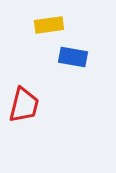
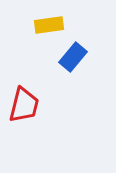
blue rectangle: rotated 60 degrees counterclockwise
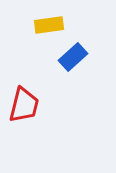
blue rectangle: rotated 8 degrees clockwise
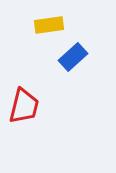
red trapezoid: moved 1 px down
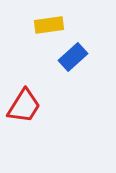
red trapezoid: rotated 18 degrees clockwise
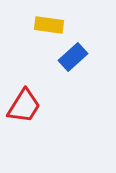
yellow rectangle: rotated 16 degrees clockwise
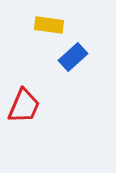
red trapezoid: rotated 9 degrees counterclockwise
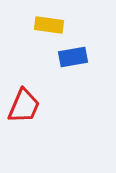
blue rectangle: rotated 32 degrees clockwise
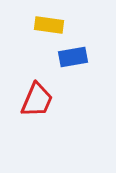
red trapezoid: moved 13 px right, 6 px up
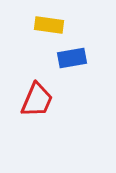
blue rectangle: moved 1 px left, 1 px down
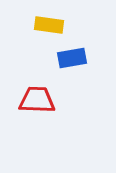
red trapezoid: rotated 111 degrees counterclockwise
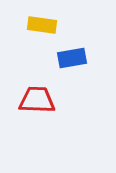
yellow rectangle: moved 7 px left
